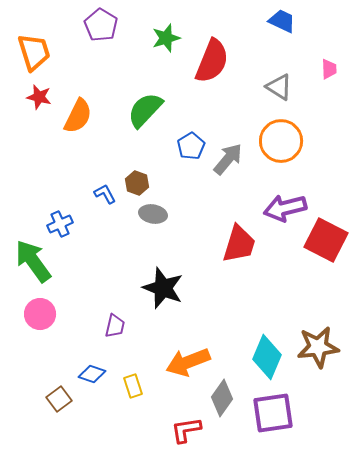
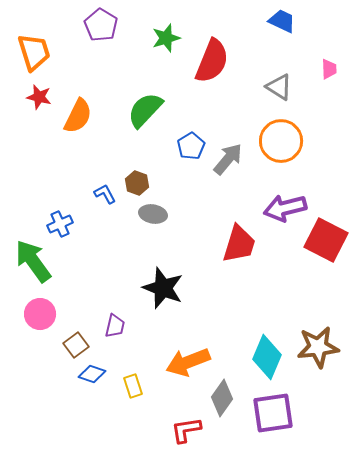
brown square: moved 17 px right, 54 px up
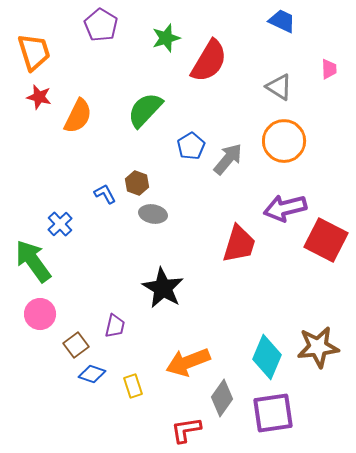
red semicircle: moved 3 px left; rotated 9 degrees clockwise
orange circle: moved 3 px right
blue cross: rotated 20 degrees counterclockwise
black star: rotated 9 degrees clockwise
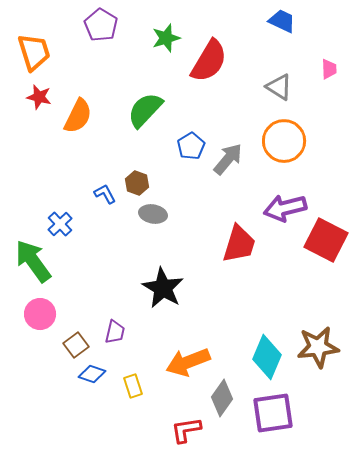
purple trapezoid: moved 6 px down
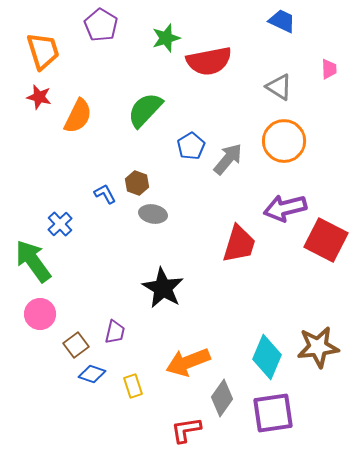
orange trapezoid: moved 9 px right, 1 px up
red semicircle: rotated 48 degrees clockwise
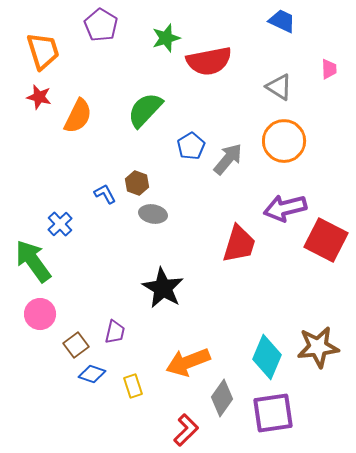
red L-shape: rotated 144 degrees clockwise
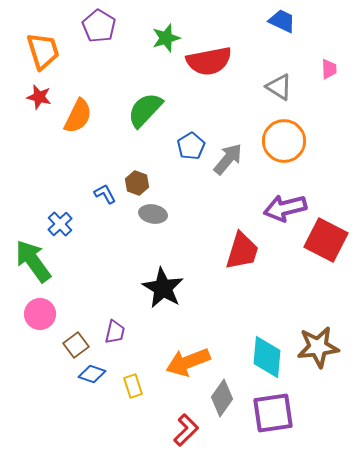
purple pentagon: moved 2 px left, 1 px down
red trapezoid: moved 3 px right, 7 px down
cyan diamond: rotated 18 degrees counterclockwise
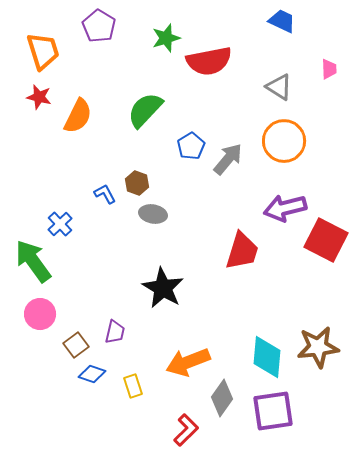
purple square: moved 2 px up
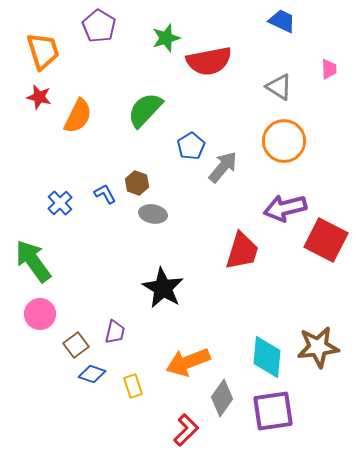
gray arrow: moved 5 px left, 8 px down
blue cross: moved 21 px up
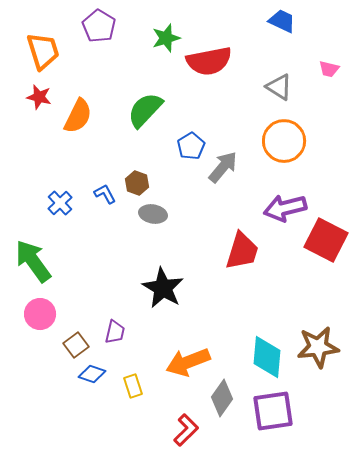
pink trapezoid: rotated 105 degrees clockwise
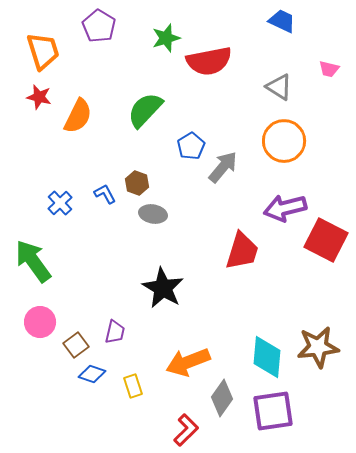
pink circle: moved 8 px down
